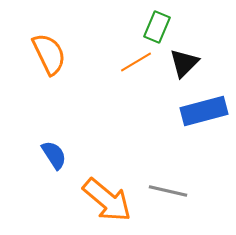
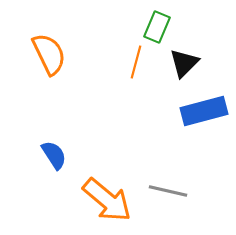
orange line: rotated 44 degrees counterclockwise
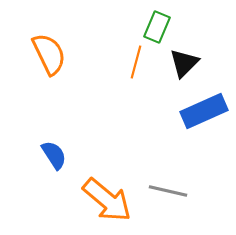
blue rectangle: rotated 9 degrees counterclockwise
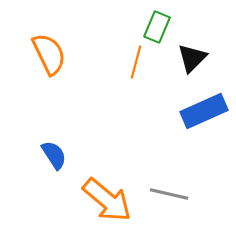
black triangle: moved 8 px right, 5 px up
gray line: moved 1 px right, 3 px down
